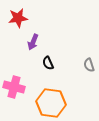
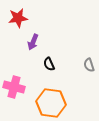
black semicircle: moved 1 px right, 1 px down
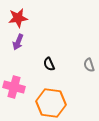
purple arrow: moved 15 px left
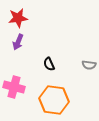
gray semicircle: rotated 64 degrees counterclockwise
orange hexagon: moved 3 px right, 3 px up
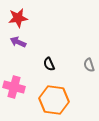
purple arrow: rotated 91 degrees clockwise
gray semicircle: rotated 64 degrees clockwise
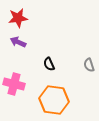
pink cross: moved 3 px up
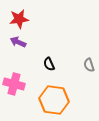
red star: moved 1 px right, 1 px down
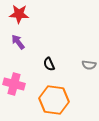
red star: moved 5 px up; rotated 12 degrees clockwise
purple arrow: rotated 28 degrees clockwise
gray semicircle: rotated 64 degrees counterclockwise
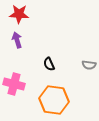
purple arrow: moved 1 px left, 2 px up; rotated 21 degrees clockwise
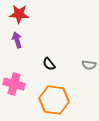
black semicircle: rotated 16 degrees counterclockwise
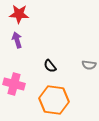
black semicircle: moved 1 px right, 2 px down
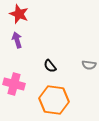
red star: rotated 18 degrees clockwise
